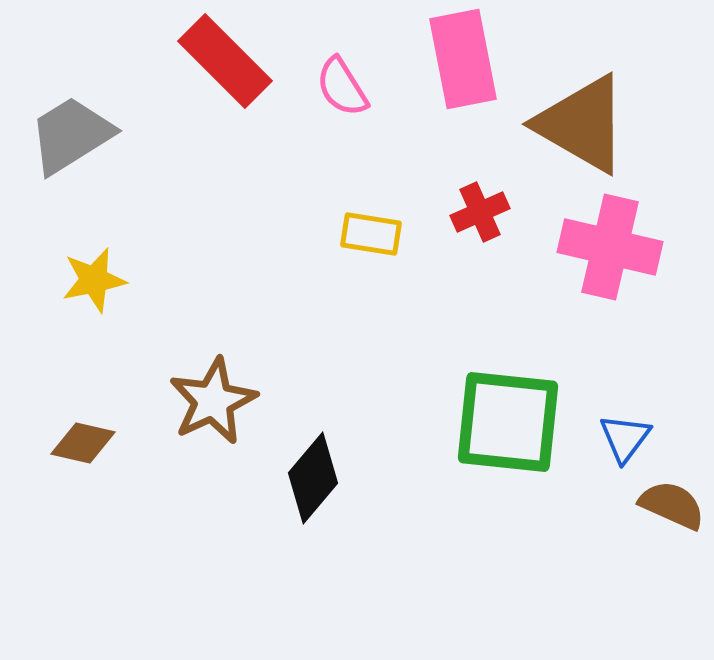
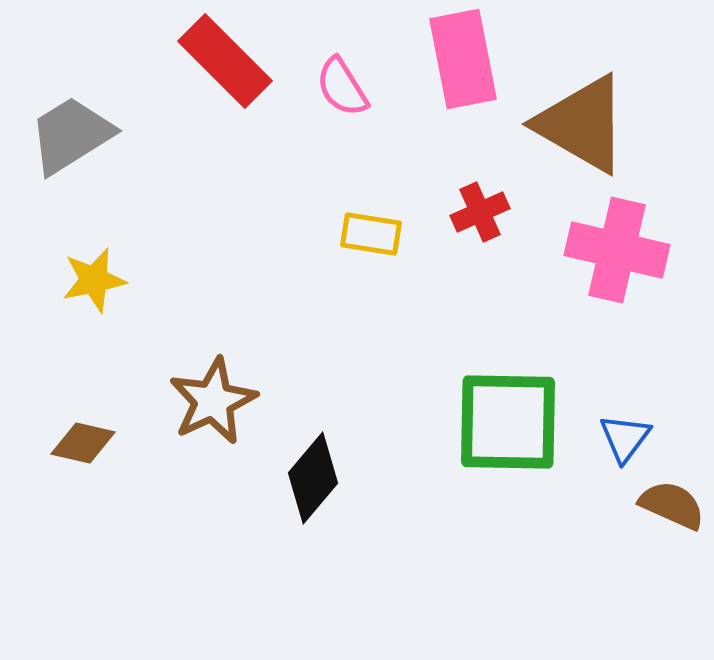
pink cross: moved 7 px right, 3 px down
green square: rotated 5 degrees counterclockwise
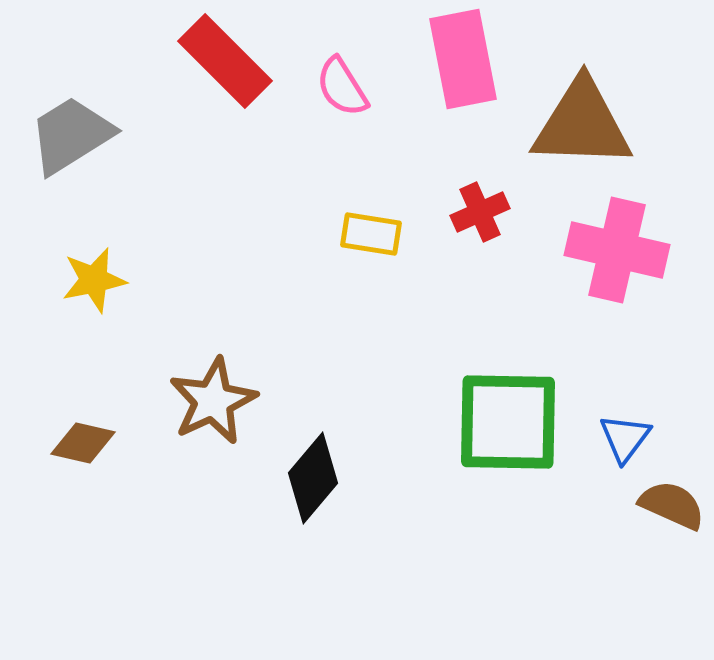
brown triangle: rotated 28 degrees counterclockwise
